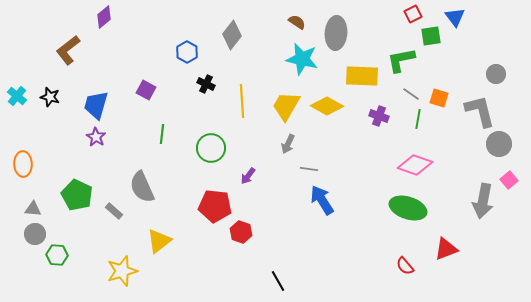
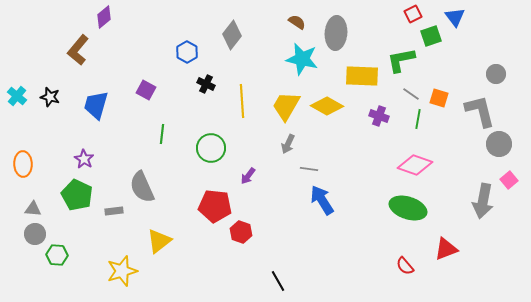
green square at (431, 36): rotated 10 degrees counterclockwise
brown L-shape at (68, 50): moved 10 px right; rotated 12 degrees counterclockwise
purple star at (96, 137): moved 12 px left, 22 px down
gray rectangle at (114, 211): rotated 48 degrees counterclockwise
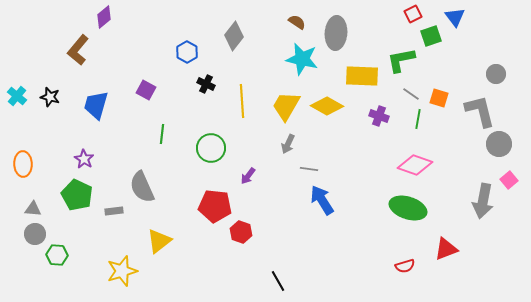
gray diamond at (232, 35): moved 2 px right, 1 px down
red semicircle at (405, 266): rotated 66 degrees counterclockwise
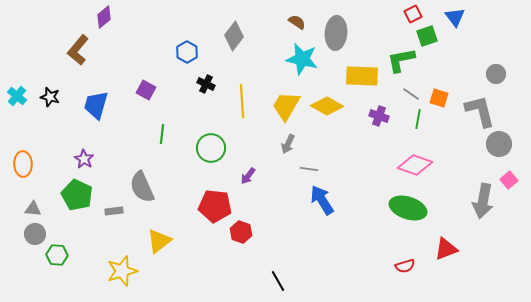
green square at (431, 36): moved 4 px left
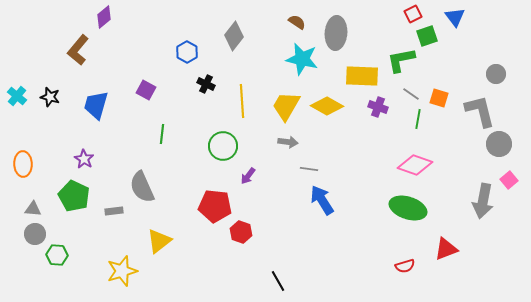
purple cross at (379, 116): moved 1 px left, 9 px up
gray arrow at (288, 144): moved 2 px up; rotated 108 degrees counterclockwise
green circle at (211, 148): moved 12 px right, 2 px up
green pentagon at (77, 195): moved 3 px left, 1 px down
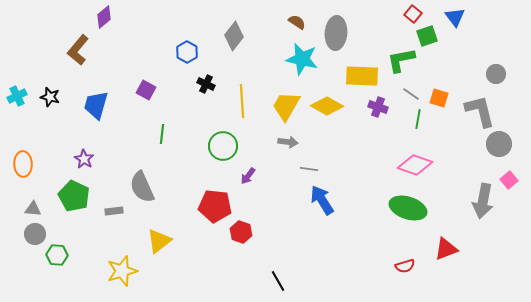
red square at (413, 14): rotated 24 degrees counterclockwise
cyan cross at (17, 96): rotated 24 degrees clockwise
